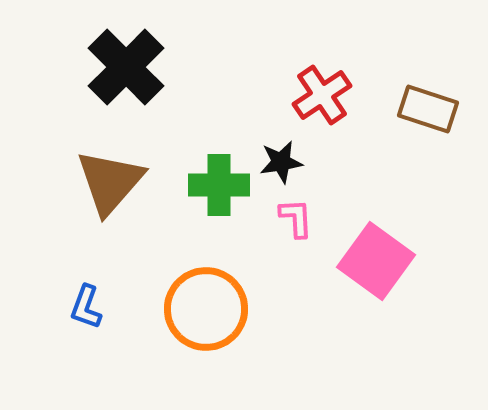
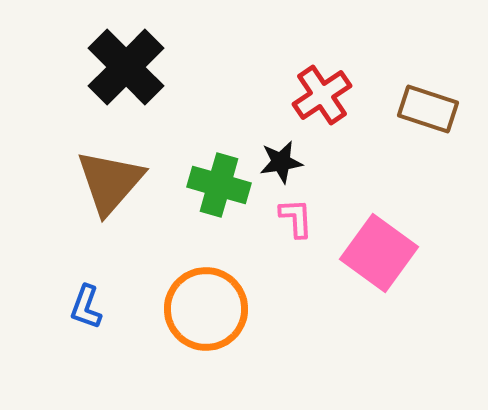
green cross: rotated 16 degrees clockwise
pink square: moved 3 px right, 8 px up
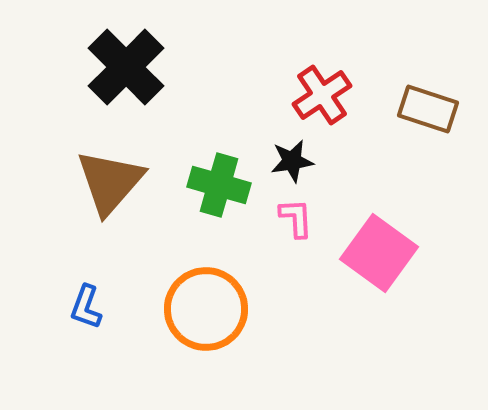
black star: moved 11 px right, 1 px up
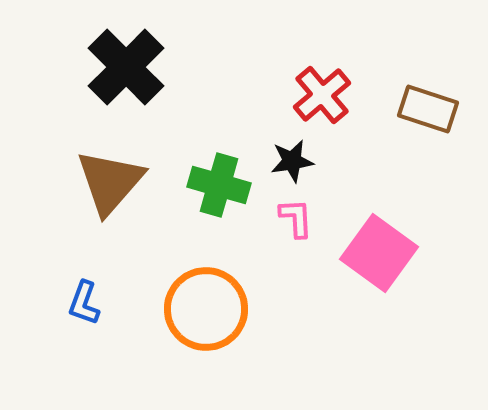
red cross: rotated 6 degrees counterclockwise
blue L-shape: moved 2 px left, 4 px up
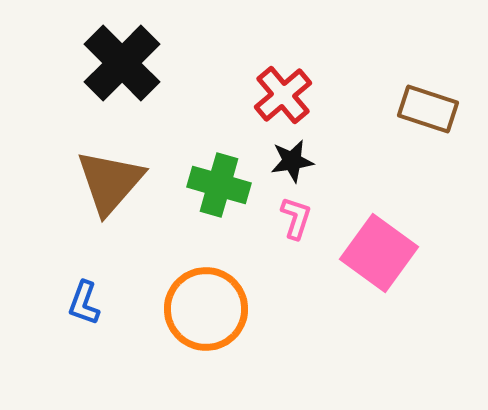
black cross: moved 4 px left, 4 px up
red cross: moved 39 px left
pink L-shape: rotated 21 degrees clockwise
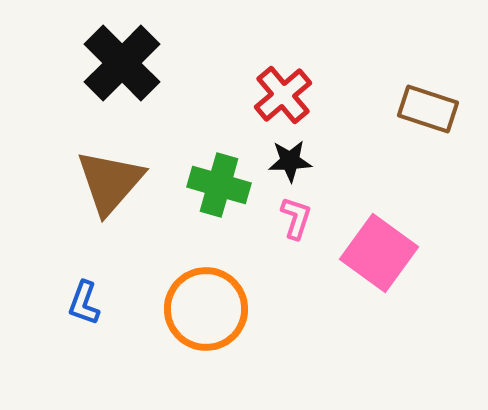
black star: moved 2 px left; rotated 6 degrees clockwise
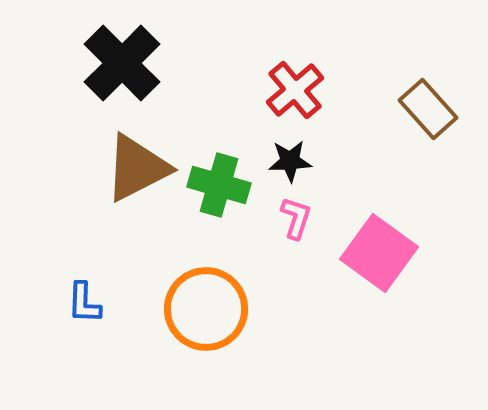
red cross: moved 12 px right, 5 px up
brown rectangle: rotated 30 degrees clockwise
brown triangle: moved 27 px right, 14 px up; rotated 22 degrees clockwise
blue L-shape: rotated 18 degrees counterclockwise
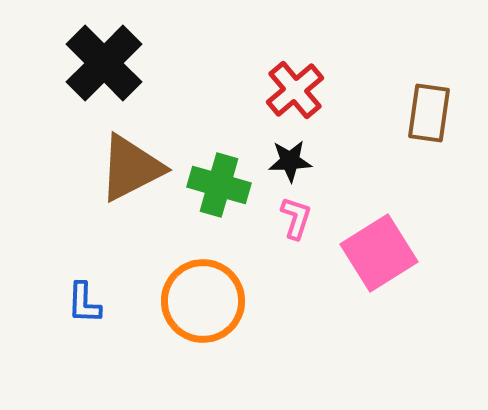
black cross: moved 18 px left
brown rectangle: moved 1 px right, 4 px down; rotated 50 degrees clockwise
brown triangle: moved 6 px left
pink square: rotated 22 degrees clockwise
orange circle: moved 3 px left, 8 px up
